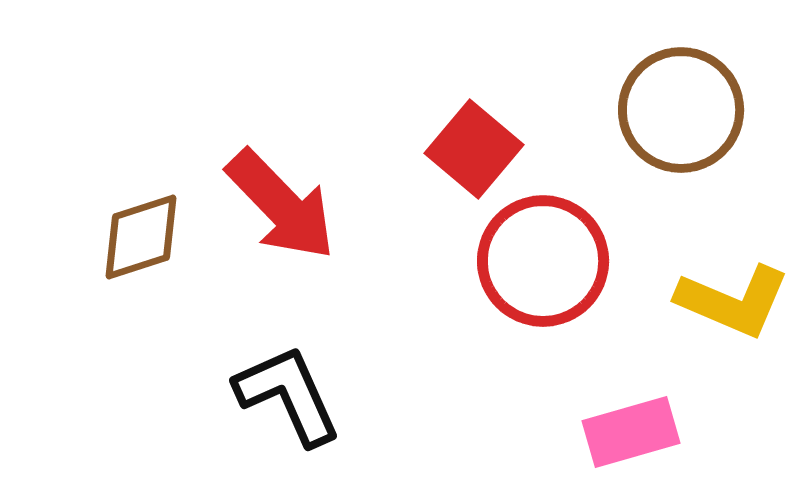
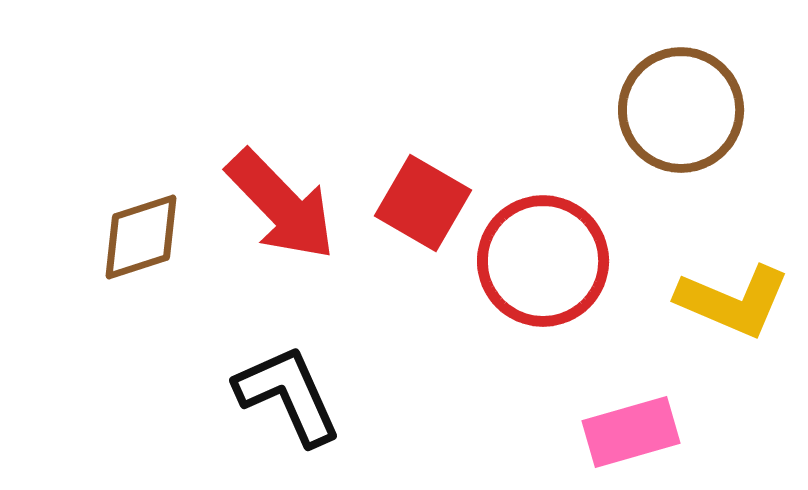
red square: moved 51 px left, 54 px down; rotated 10 degrees counterclockwise
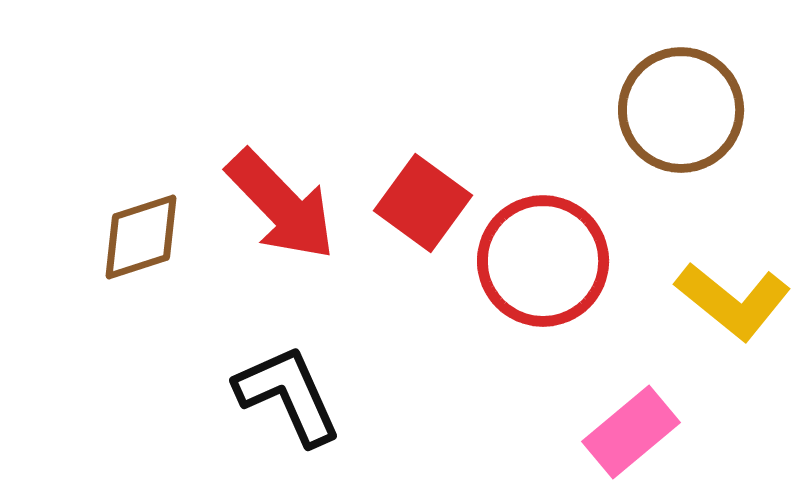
red square: rotated 6 degrees clockwise
yellow L-shape: rotated 16 degrees clockwise
pink rectangle: rotated 24 degrees counterclockwise
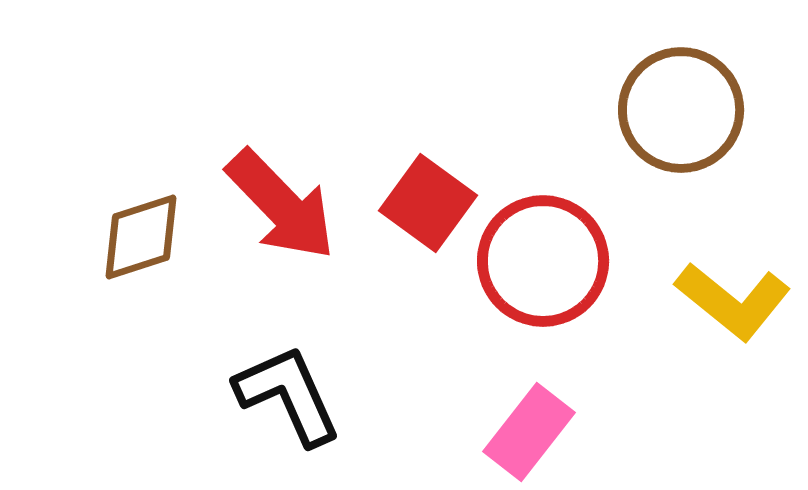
red square: moved 5 px right
pink rectangle: moved 102 px left; rotated 12 degrees counterclockwise
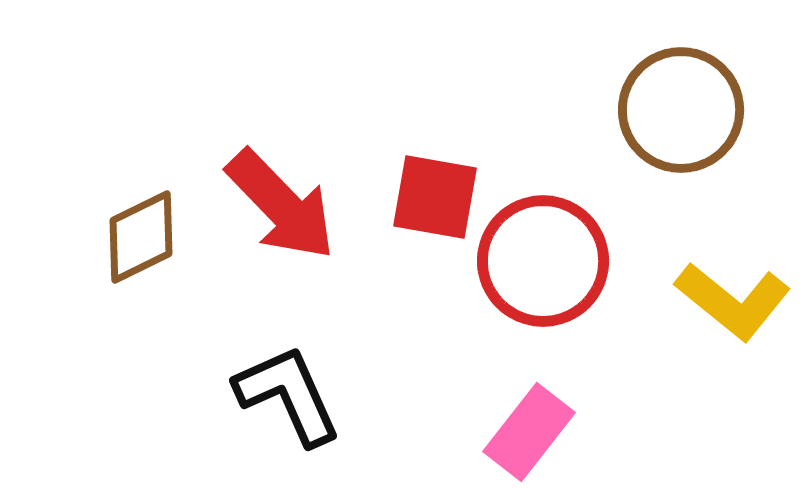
red square: moved 7 px right, 6 px up; rotated 26 degrees counterclockwise
brown diamond: rotated 8 degrees counterclockwise
